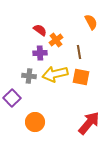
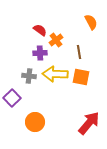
yellow arrow: rotated 15 degrees clockwise
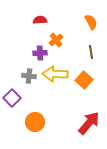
red semicircle: moved 10 px up; rotated 40 degrees counterclockwise
brown line: moved 12 px right
orange square: moved 3 px right, 3 px down; rotated 30 degrees clockwise
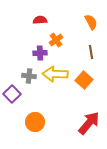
purple square: moved 4 px up
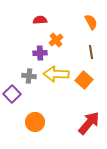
yellow arrow: moved 1 px right
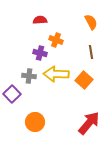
orange cross: rotated 32 degrees counterclockwise
purple cross: rotated 16 degrees clockwise
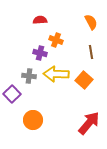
orange circle: moved 2 px left, 2 px up
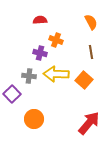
orange circle: moved 1 px right, 1 px up
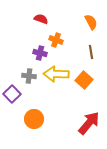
red semicircle: moved 1 px right, 1 px up; rotated 24 degrees clockwise
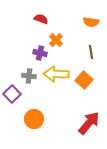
orange semicircle: rotated 126 degrees clockwise
orange cross: rotated 24 degrees clockwise
